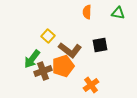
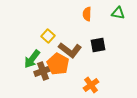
orange semicircle: moved 2 px down
black square: moved 2 px left
orange pentagon: moved 5 px left, 2 px up; rotated 25 degrees counterclockwise
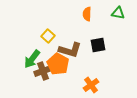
brown L-shape: rotated 20 degrees counterclockwise
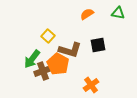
orange semicircle: rotated 56 degrees clockwise
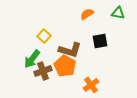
yellow square: moved 4 px left
black square: moved 2 px right, 4 px up
orange pentagon: moved 7 px right, 2 px down
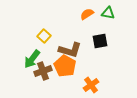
green triangle: moved 10 px left
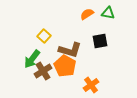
brown cross: rotated 12 degrees counterclockwise
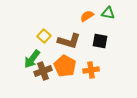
orange semicircle: moved 2 px down
black square: rotated 21 degrees clockwise
brown L-shape: moved 1 px left, 9 px up
brown cross: rotated 12 degrees clockwise
orange cross: moved 15 px up; rotated 28 degrees clockwise
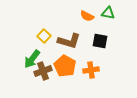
orange semicircle: rotated 120 degrees counterclockwise
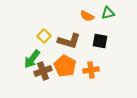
green triangle: rotated 24 degrees counterclockwise
